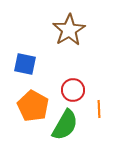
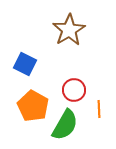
blue square: rotated 15 degrees clockwise
red circle: moved 1 px right
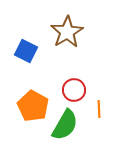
brown star: moved 2 px left, 2 px down
blue square: moved 1 px right, 13 px up
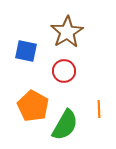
blue square: rotated 15 degrees counterclockwise
red circle: moved 10 px left, 19 px up
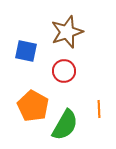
brown star: rotated 12 degrees clockwise
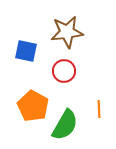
brown star: rotated 12 degrees clockwise
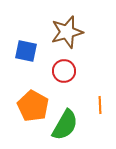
brown star: rotated 8 degrees counterclockwise
orange line: moved 1 px right, 4 px up
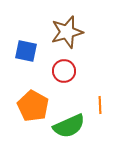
green semicircle: moved 4 px right, 1 px down; rotated 36 degrees clockwise
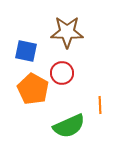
brown star: rotated 16 degrees clockwise
red circle: moved 2 px left, 2 px down
orange pentagon: moved 17 px up
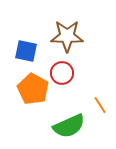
brown star: moved 4 px down
orange line: rotated 30 degrees counterclockwise
